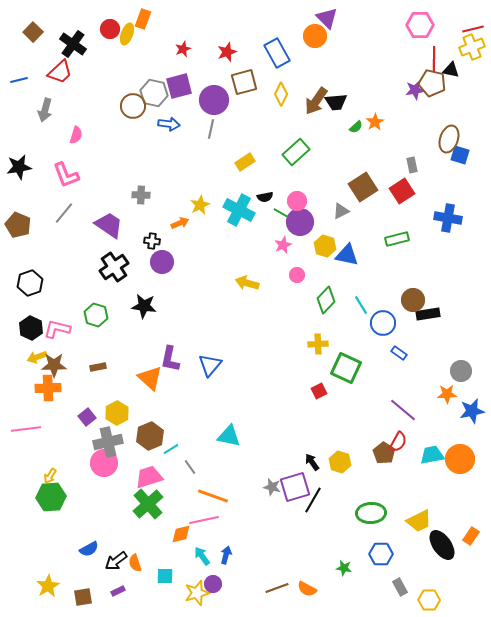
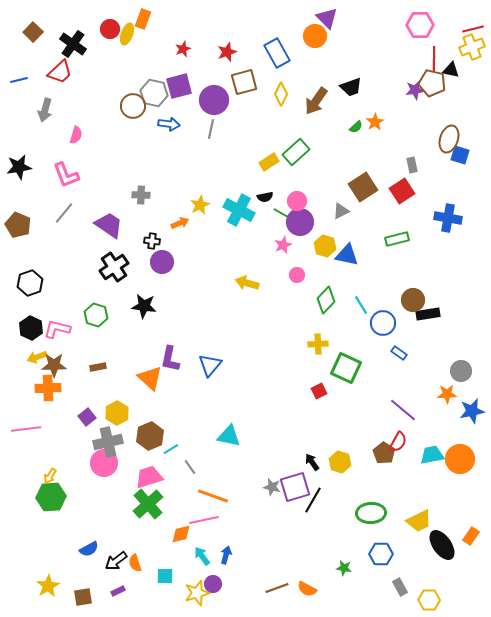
black trapezoid at (336, 102): moved 15 px right, 15 px up; rotated 15 degrees counterclockwise
yellow rectangle at (245, 162): moved 24 px right
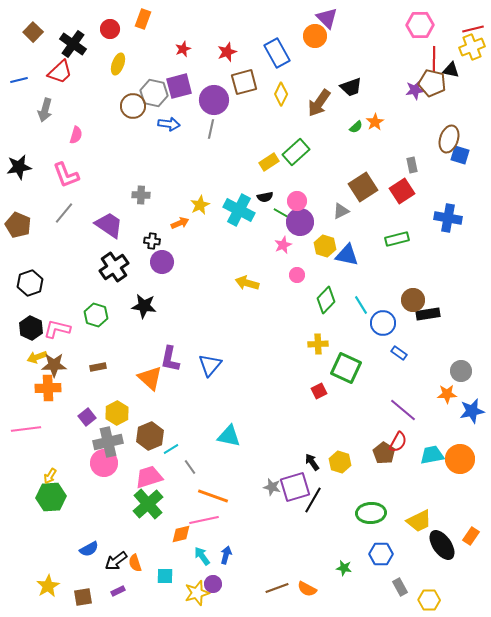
yellow ellipse at (127, 34): moved 9 px left, 30 px down
brown arrow at (316, 101): moved 3 px right, 2 px down
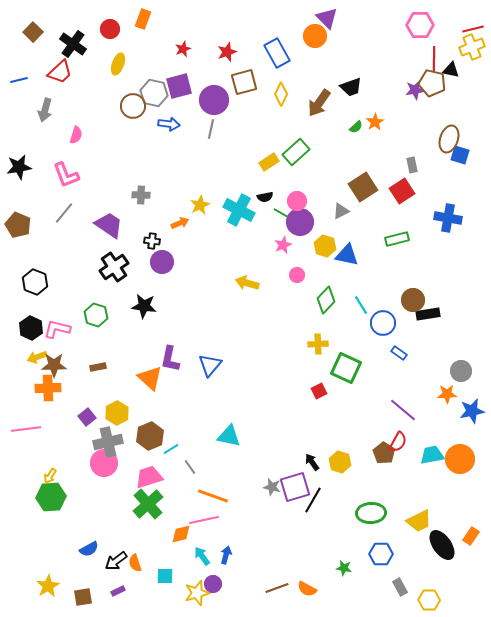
black hexagon at (30, 283): moved 5 px right, 1 px up; rotated 20 degrees counterclockwise
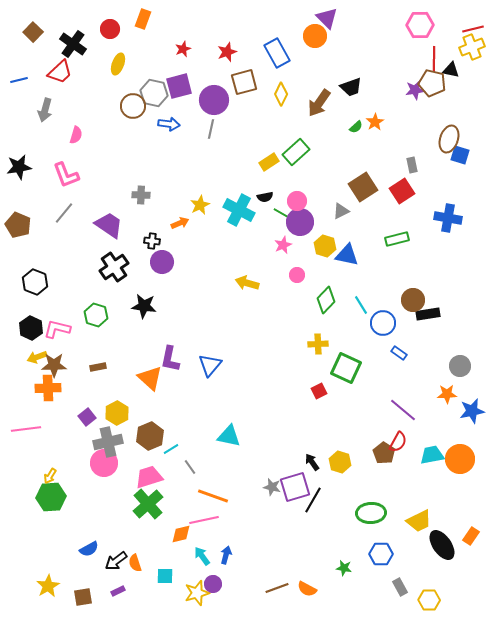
gray circle at (461, 371): moved 1 px left, 5 px up
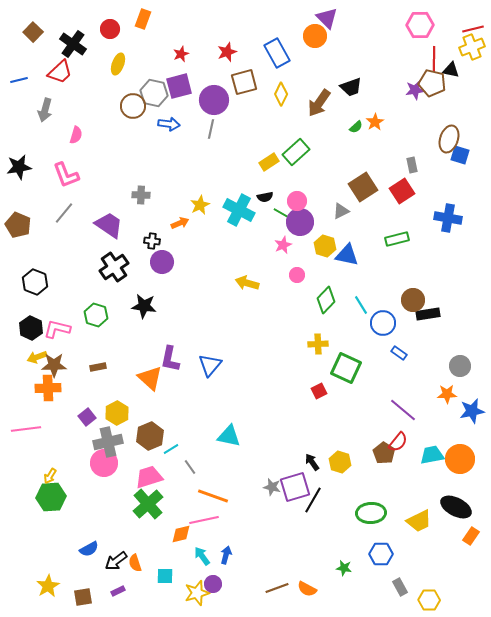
red star at (183, 49): moved 2 px left, 5 px down
red semicircle at (398, 442): rotated 10 degrees clockwise
black ellipse at (442, 545): moved 14 px right, 38 px up; rotated 28 degrees counterclockwise
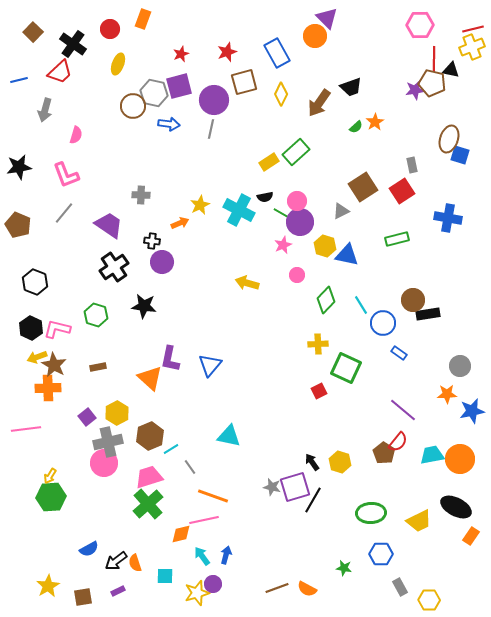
brown star at (54, 365): rotated 30 degrees clockwise
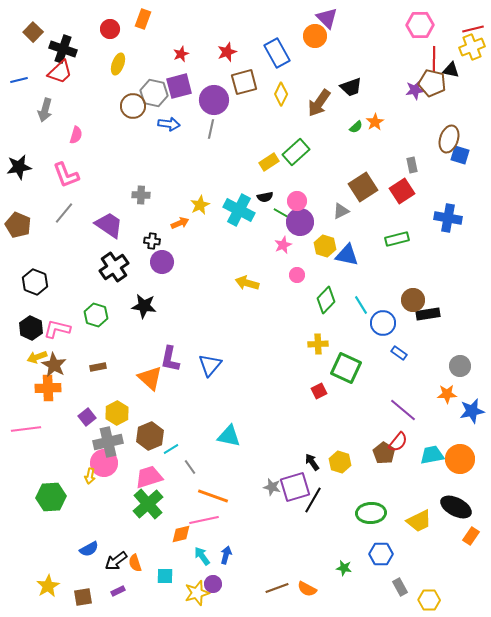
black cross at (73, 44): moved 10 px left, 5 px down; rotated 16 degrees counterclockwise
yellow arrow at (50, 476): moved 40 px right; rotated 21 degrees counterclockwise
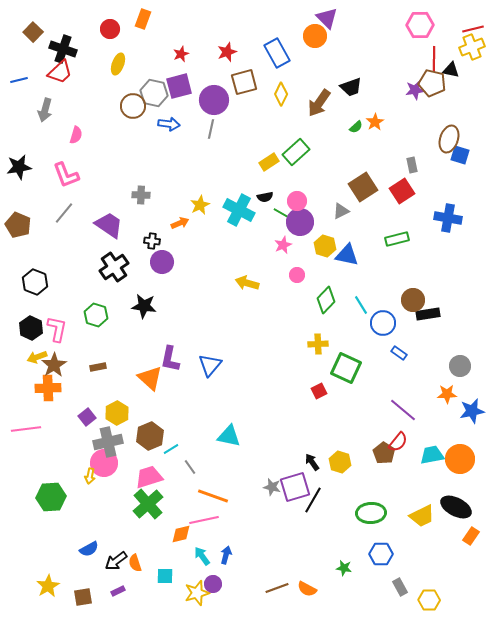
pink L-shape at (57, 329): rotated 88 degrees clockwise
brown star at (54, 365): rotated 10 degrees clockwise
yellow trapezoid at (419, 521): moved 3 px right, 5 px up
